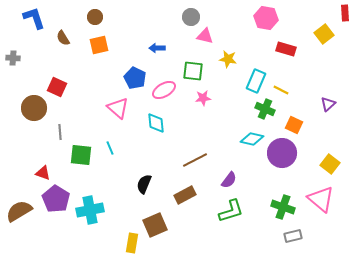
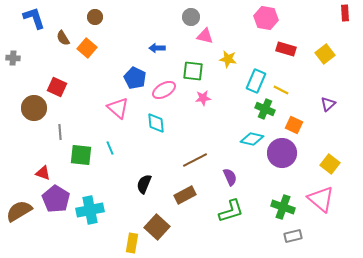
yellow square at (324, 34): moved 1 px right, 20 px down
orange square at (99, 45): moved 12 px left, 3 px down; rotated 36 degrees counterclockwise
purple semicircle at (229, 180): moved 1 px right, 3 px up; rotated 60 degrees counterclockwise
brown square at (155, 225): moved 2 px right, 2 px down; rotated 25 degrees counterclockwise
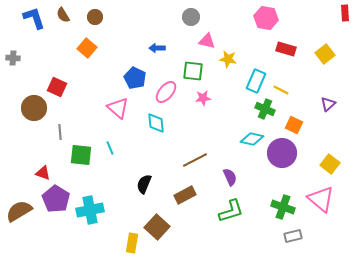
pink triangle at (205, 36): moved 2 px right, 5 px down
brown semicircle at (63, 38): moved 23 px up
pink ellipse at (164, 90): moved 2 px right, 2 px down; rotated 20 degrees counterclockwise
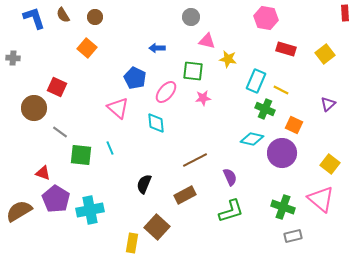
gray line at (60, 132): rotated 49 degrees counterclockwise
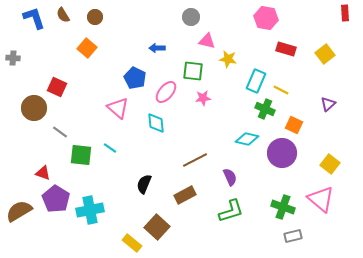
cyan diamond at (252, 139): moved 5 px left
cyan line at (110, 148): rotated 32 degrees counterclockwise
yellow rectangle at (132, 243): rotated 60 degrees counterclockwise
